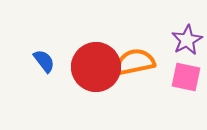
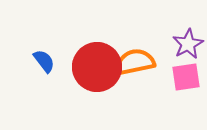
purple star: moved 1 px right, 4 px down
red circle: moved 1 px right
pink square: rotated 20 degrees counterclockwise
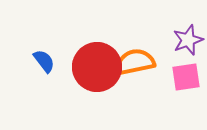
purple star: moved 4 px up; rotated 8 degrees clockwise
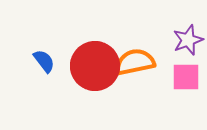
red circle: moved 2 px left, 1 px up
pink square: rotated 8 degrees clockwise
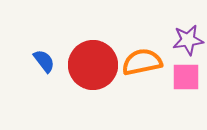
purple star: rotated 12 degrees clockwise
orange semicircle: moved 7 px right
red circle: moved 2 px left, 1 px up
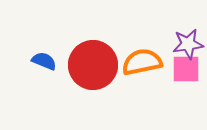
purple star: moved 4 px down
blue semicircle: rotated 30 degrees counterclockwise
pink square: moved 8 px up
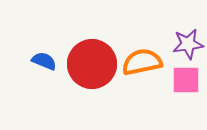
red circle: moved 1 px left, 1 px up
pink square: moved 11 px down
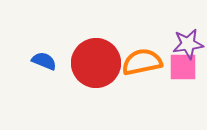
red circle: moved 4 px right, 1 px up
pink square: moved 3 px left, 13 px up
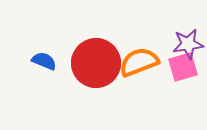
orange semicircle: moved 3 px left; rotated 9 degrees counterclockwise
pink square: rotated 16 degrees counterclockwise
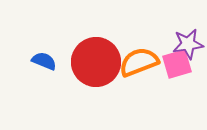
red circle: moved 1 px up
pink square: moved 6 px left, 3 px up
